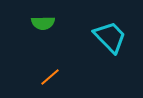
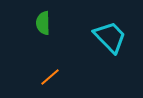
green semicircle: rotated 90 degrees clockwise
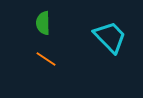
orange line: moved 4 px left, 18 px up; rotated 75 degrees clockwise
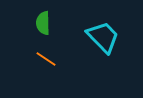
cyan trapezoid: moved 7 px left
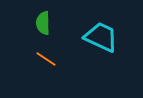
cyan trapezoid: moved 2 px left; rotated 21 degrees counterclockwise
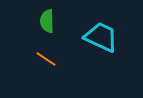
green semicircle: moved 4 px right, 2 px up
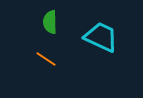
green semicircle: moved 3 px right, 1 px down
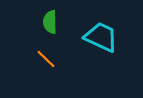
orange line: rotated 10 degrees clockwise
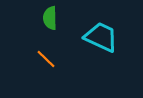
green semicircle: moved 4 px up
